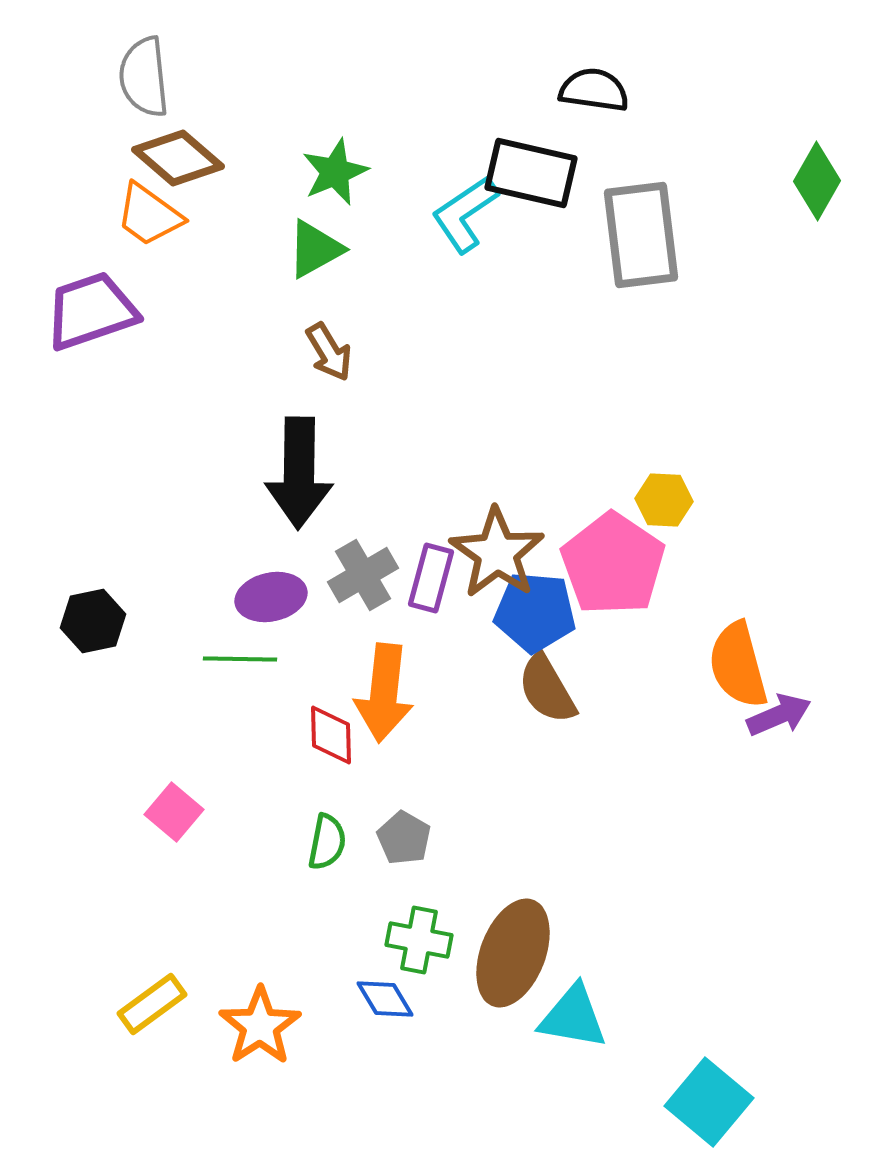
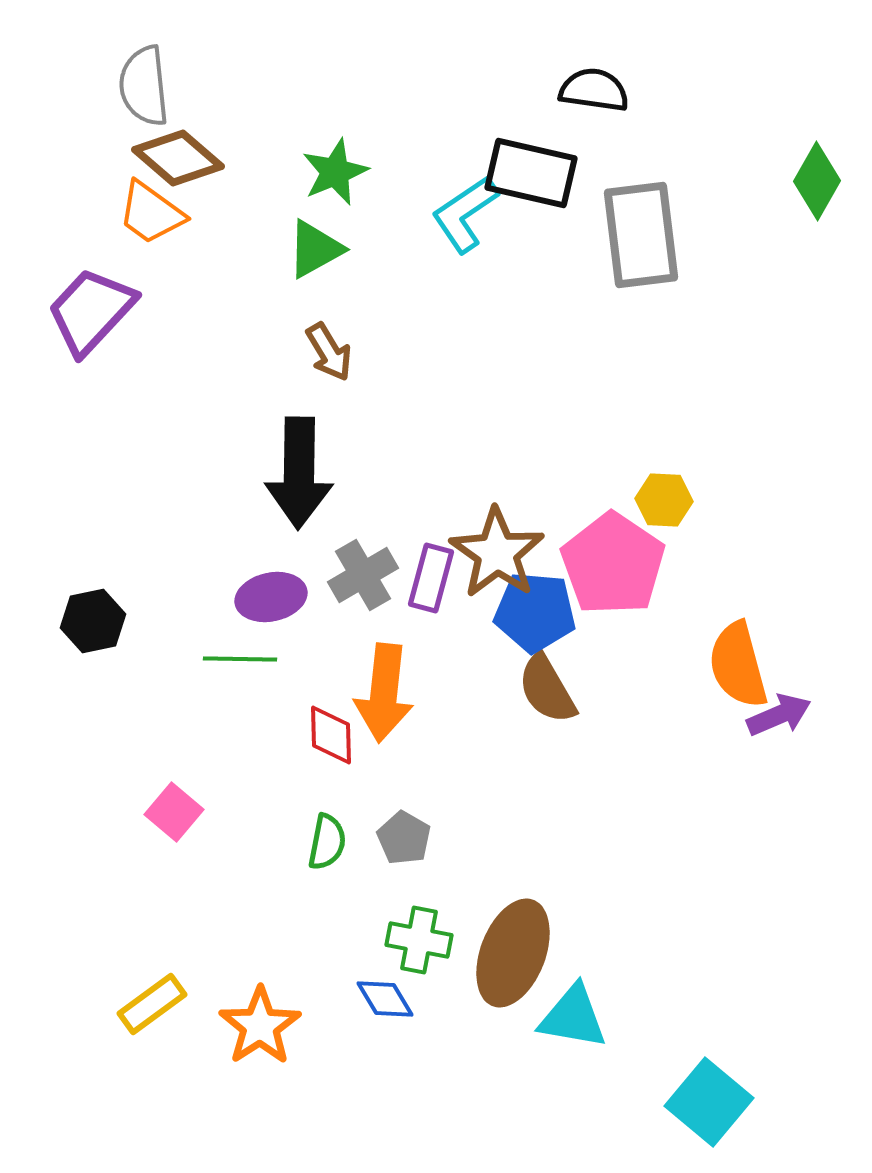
gray semicircle: moved 9 px down
orange trapezoid: moved 2 px right, 2 px up
purple trapezoid: rotated 28 degrees counterclockwise
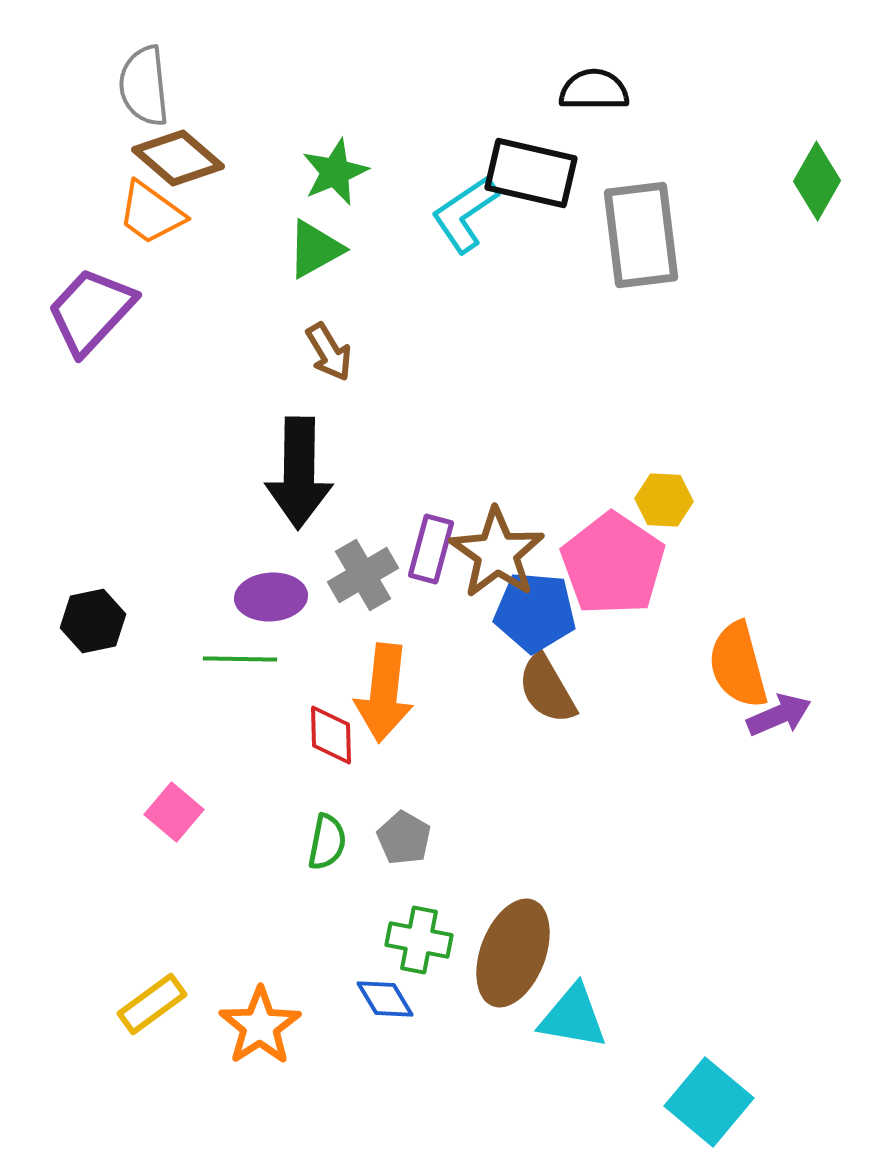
black semicircle: rotated 8 degrees counterclockwise
purple rectangle: moved 29 px up
purple ellipse: rotated 8 degrees clockwise
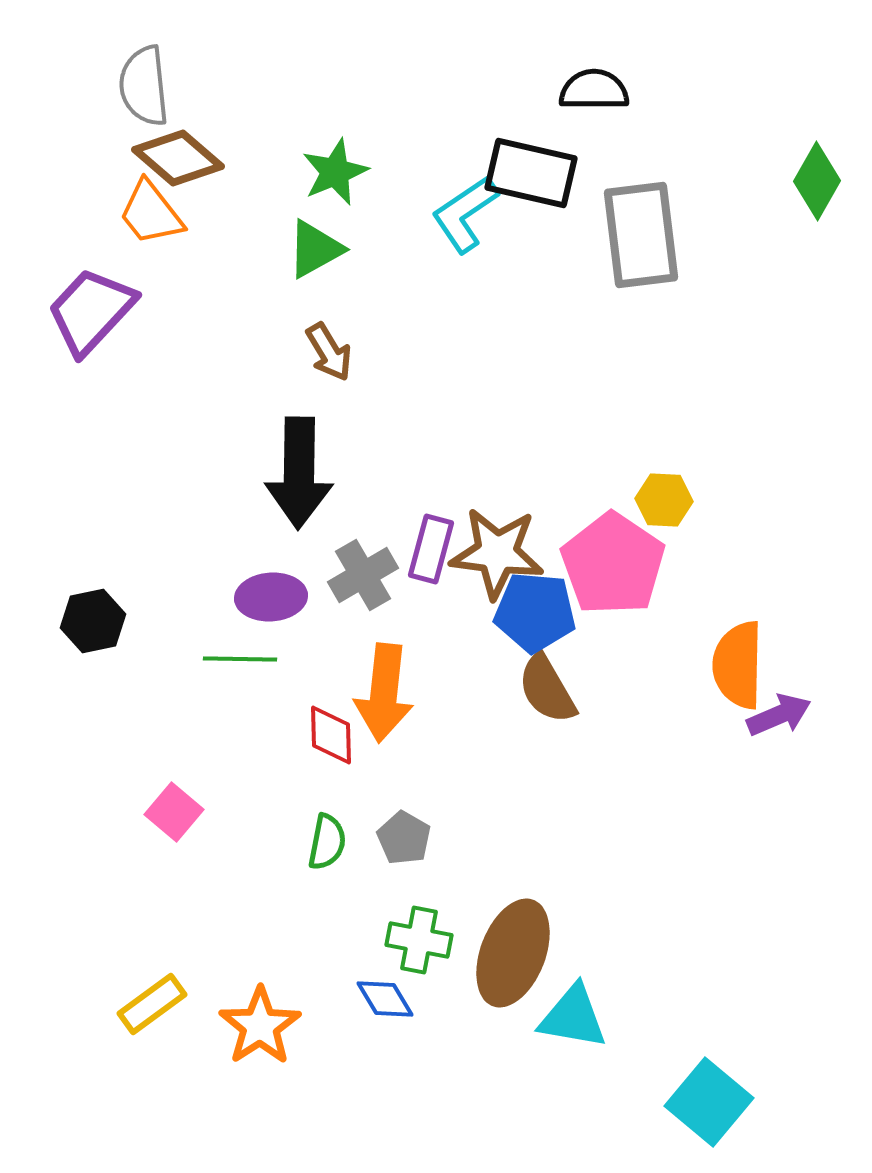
orange trapezoid: rotated 16 degrees clockwise
brown star: rotated 28 degrees counterclockwise
orange semicircle: rotated 16 degrees clockwise
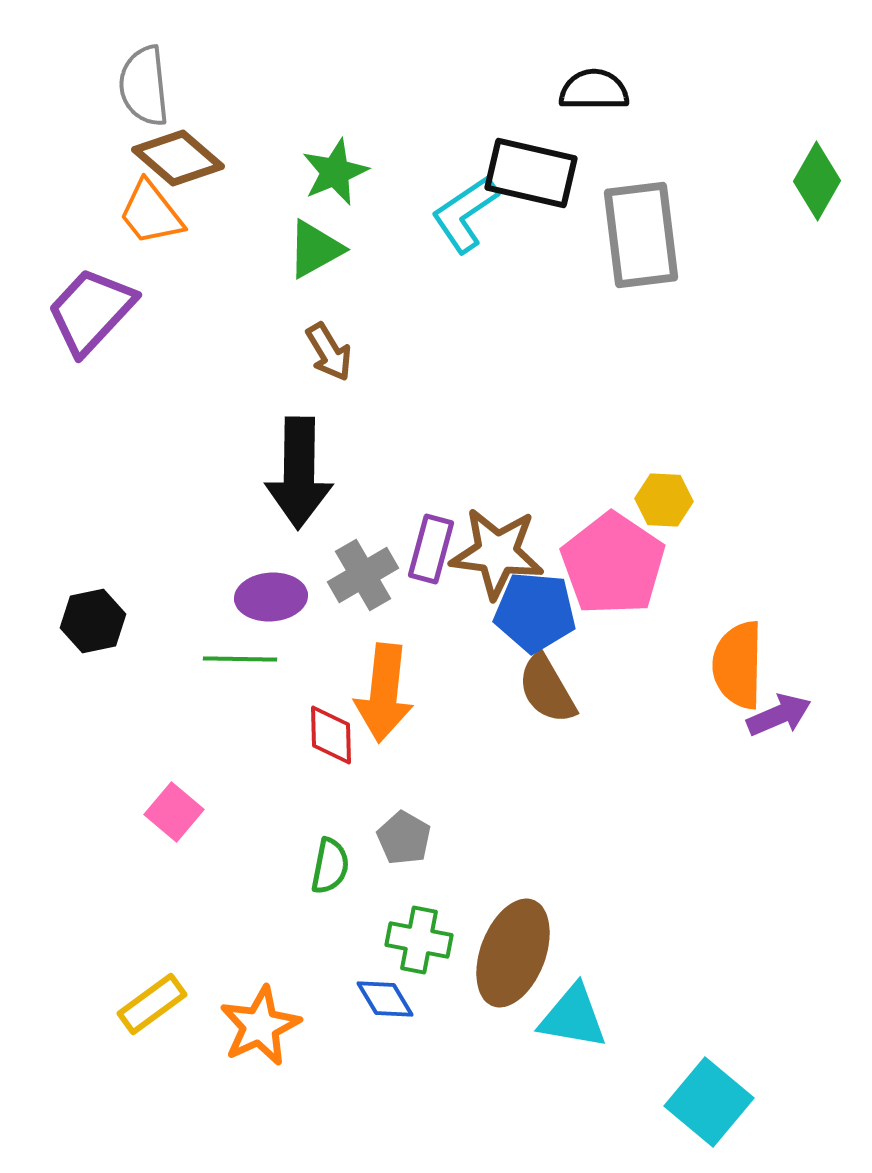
green semicircle: moved 3 px right, 24 px down
orange star: rotated 8 degrees clockwise
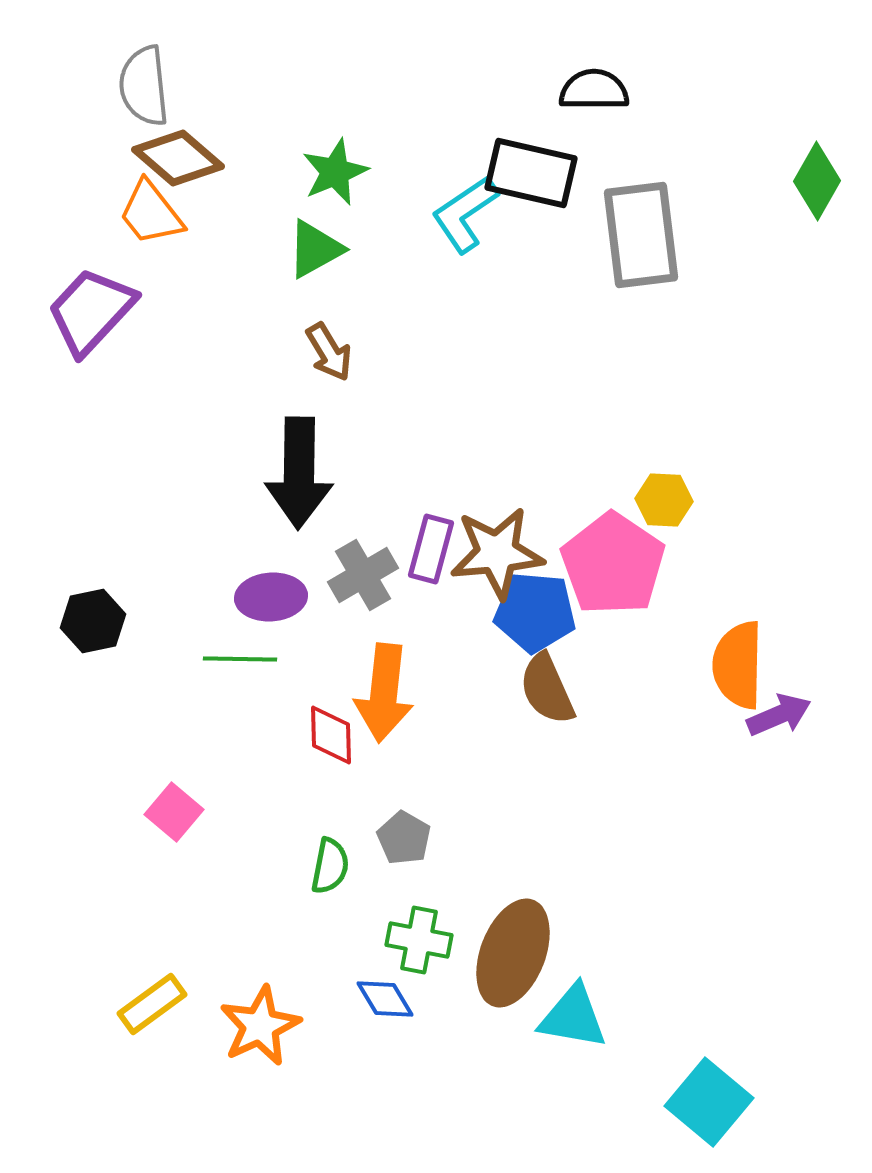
brown star: rotated 12 degrees counterclockwise
brown semicircle: rotated 6 degrees clockwise
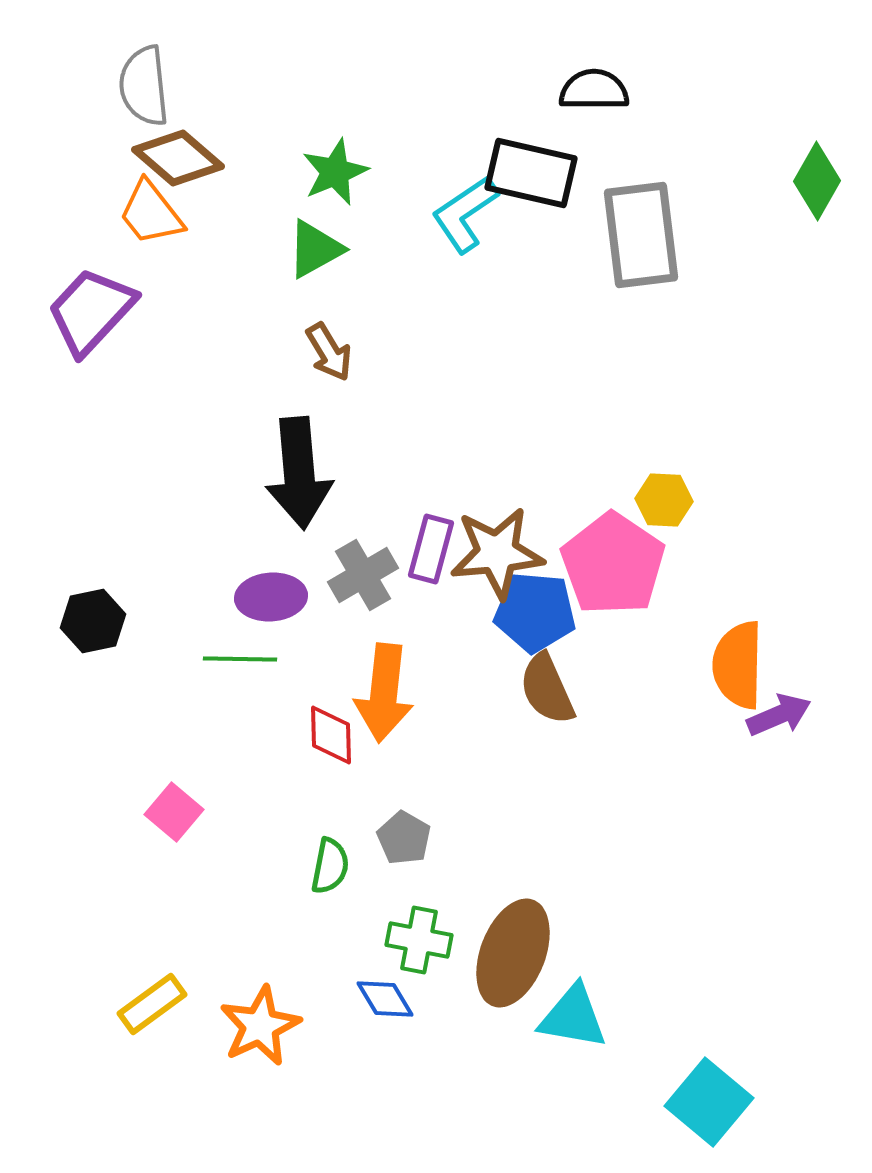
black arrow: rotated 6 degrees counterclockwise
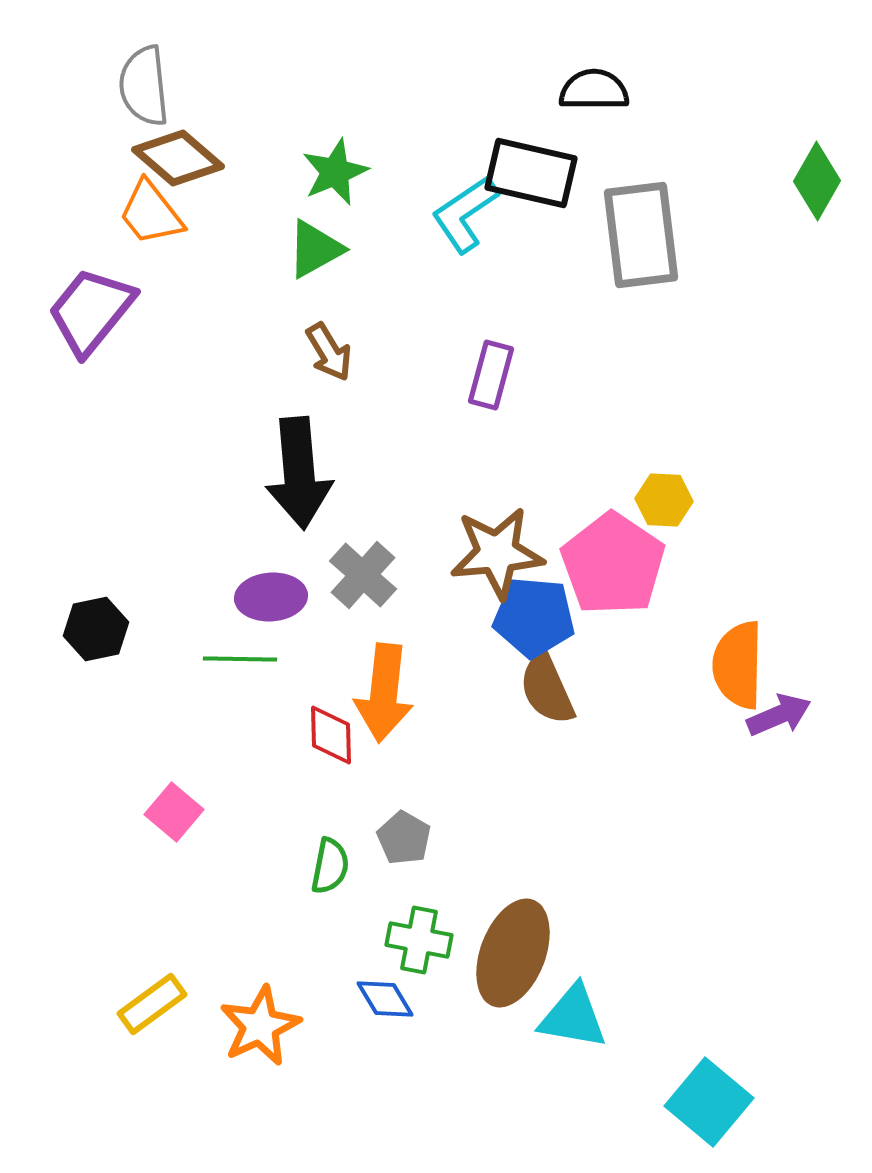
purple trapezoid: rotated 4 degrees counterclockwise
purple rectangle: moved 60 px right, 174 px up
gray cross: rotated 18 degrees counterclockwise
blue pentagon: moved 1 px left, 5 px down
black hexagon: moved 3 px right, 8 px down
